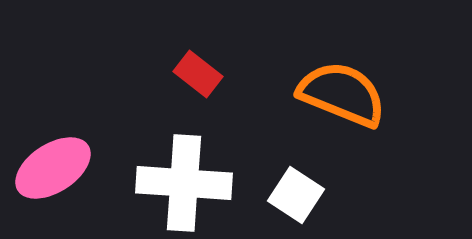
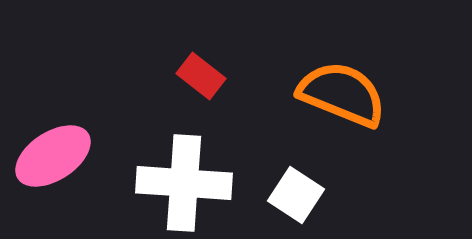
red rectangle: moved 3 px right, 2 px down
pink ellipse: moved 12 px up
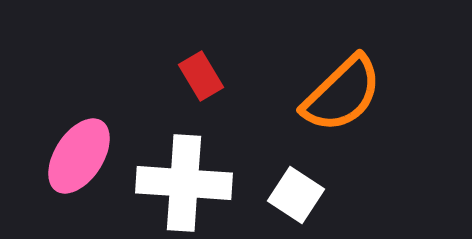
red rectangle: rotated 21 degrees clockwise
orange semicircle: rotated 114 degrees clockwise
pink ellipse: moved 26 px right; rotated 24 degrees counterclockwise
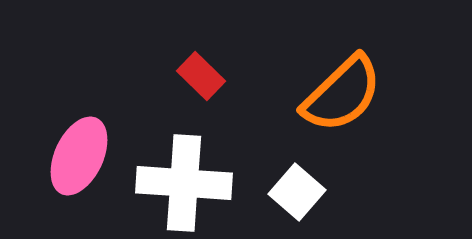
red rectangle: rotated 15 degrees counterclockwise
pink ellipse: rotated 8 degrees counterclockwise
white square: moved 1 px right, 3 px up; rotated 8 degrees clockwise
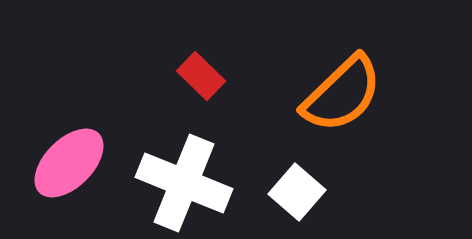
pink ellipse: moved 10 px left, 7 px down; rotated 20 degrees clockwise
white cross: rotated 18 degrees clockwise
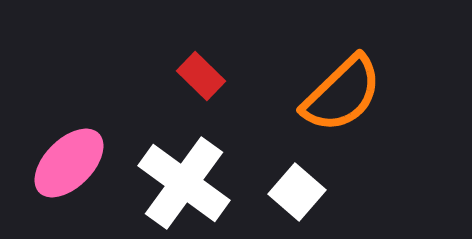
white cross: rotated 14 degrees clockwise
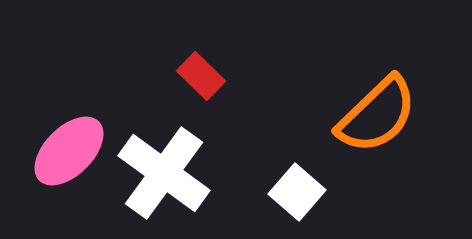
orange semicircle: moved 35 px right, 21 px down
pink ellipse: moved 12 px up
white cross: moved 20 px left, 10 px up
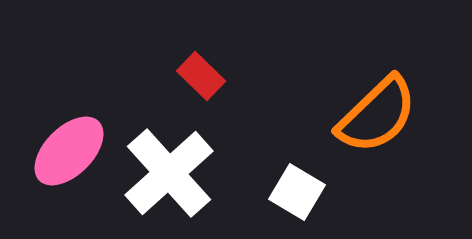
white cross: moved 5 px right; rotated 12 degrees clockwise
white square: rotated 10 degrees counterclockwise
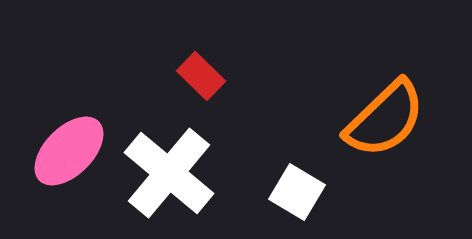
orange semicircle: moved 8 px right, 4 px down
white cross: rotated 8 degrees counterclockwise
